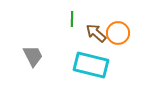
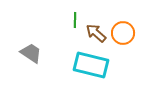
green line: moved 3 px right, 1 px down
orange circle: moved 5 px right
gray trapezoid: moved 2 px left, 3 px up; rotated 30 degrees counterclockwise
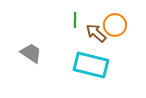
orange circle: moved 8 px left, 8 px up
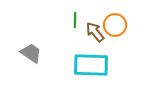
brown arrow: moved 1 px left, 1 px up; rotated 10 degrees clockwise
cyan rectangle: rotated 12 degrees counterclockwise
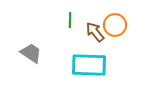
green line: moved 5 px left
cyan rectangle: moved 2 px left
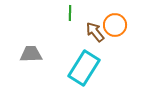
green line: moved 7 px up
gray trapezoid: moved 1 px down; rotated 35 degrees counterclockwise
cyan rectangle: moved 5 px left, 3 px down; rotated 60 degrees counterclockwise
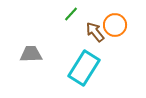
green line: moved 1 px right, 1 px down; rotated 42 degrees clockwise
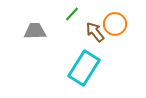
green line: moved 1 px right
orange circle: moved 1 px up
gray trapezoid: moved 4 px right, 23 px up
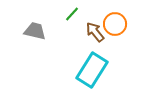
gray trapezoid: rotated 15 degrees clockwise
cyan rectangle: moved 8 px right, 2 px down
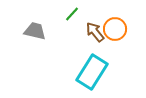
orange circle: moved 5 px down
cyan rectangle: moved 2 px down
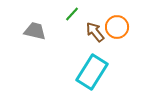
orange circle: moved 2 px right, 2 px up
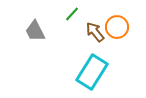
gray trapezoid: rotated 130 degrees counterclockwise
